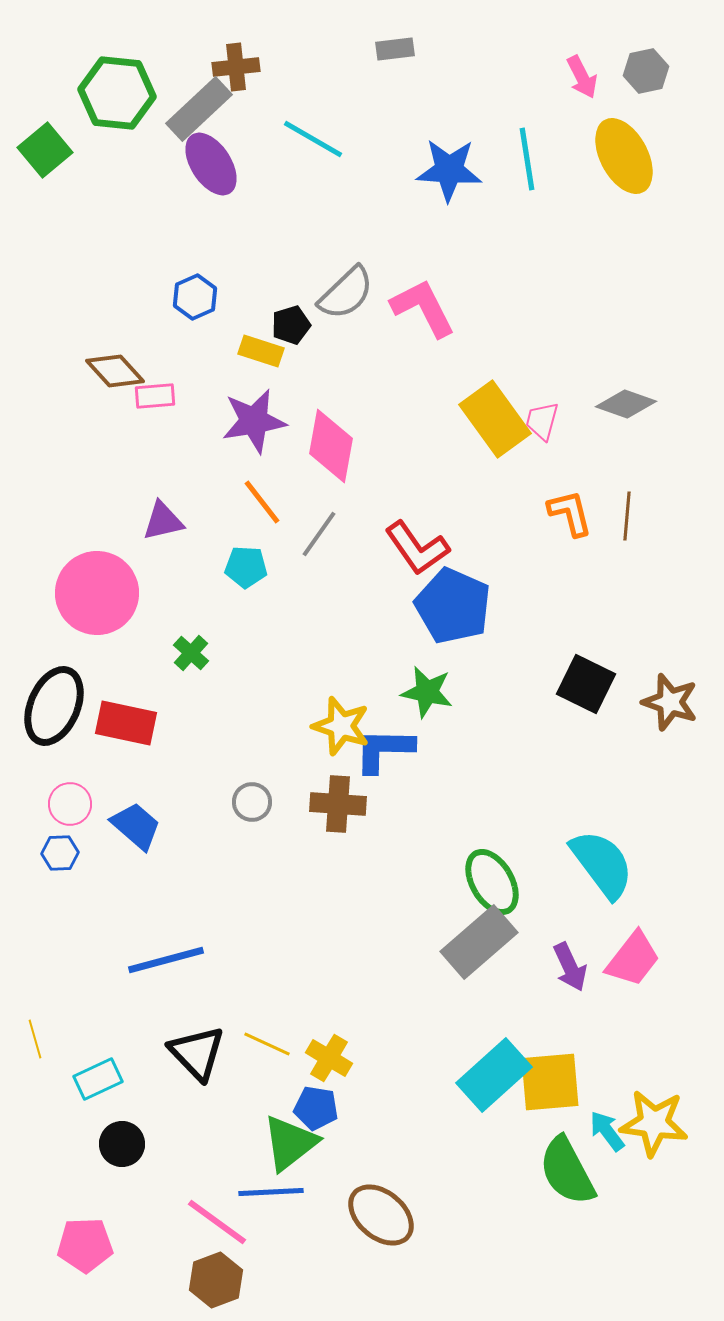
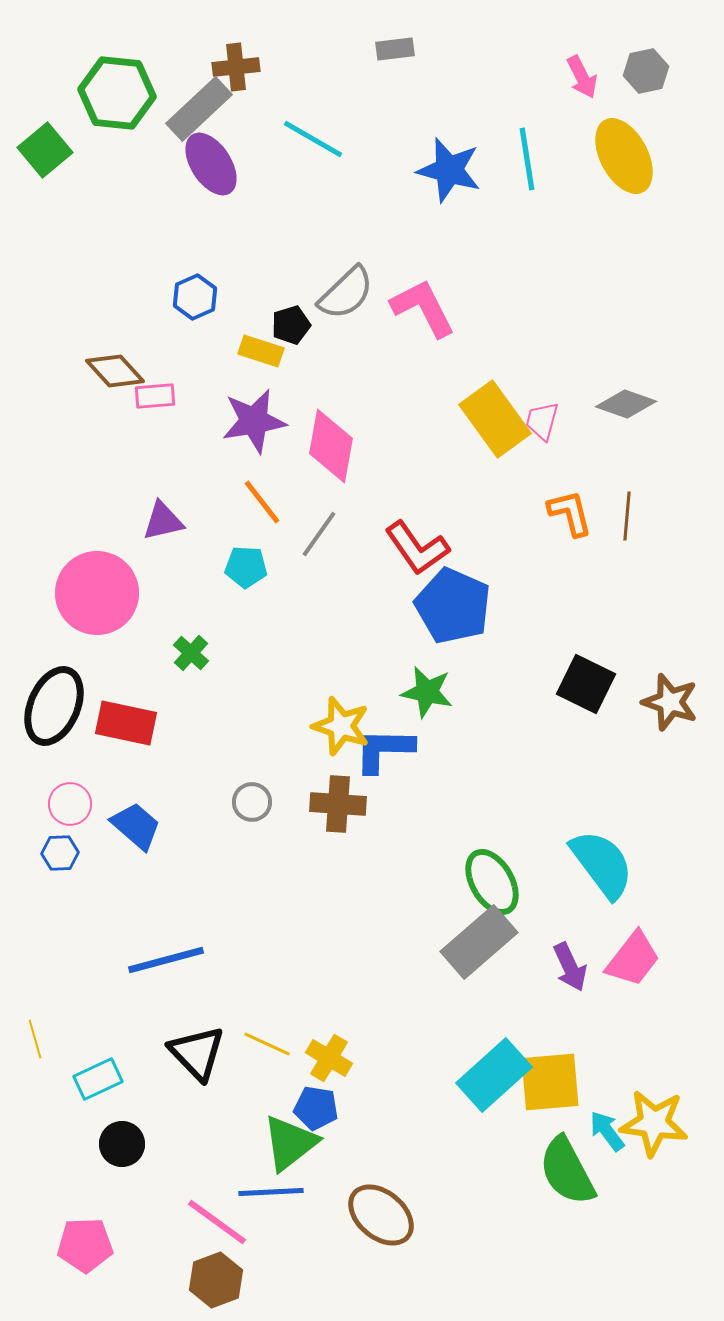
blue star at (449, 170): rotated 12 degrees clockwise
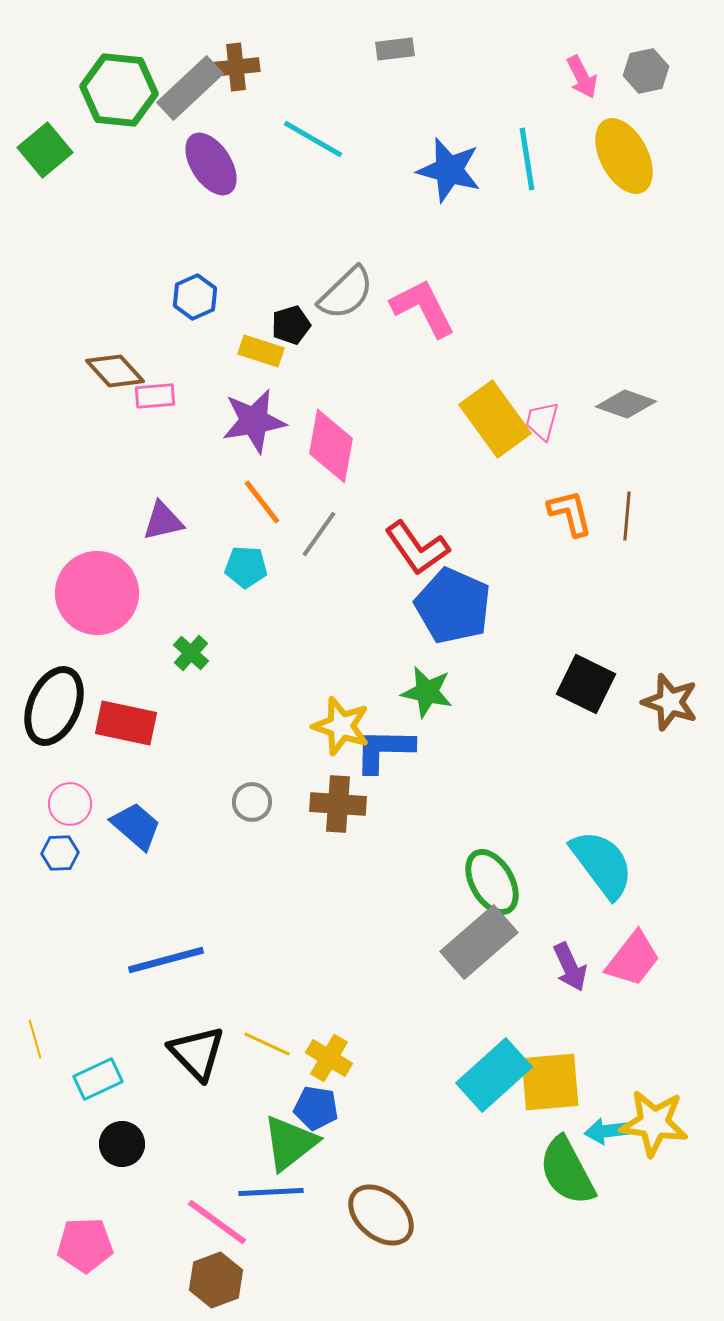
green hexagon at (117, 93): moved 2 px right, 3 px up
gray rectangle at (199, 109): moved 9 px left, 21 px up
cyan arrow at (607, 1131): rotated 60 degrees counterclockwise
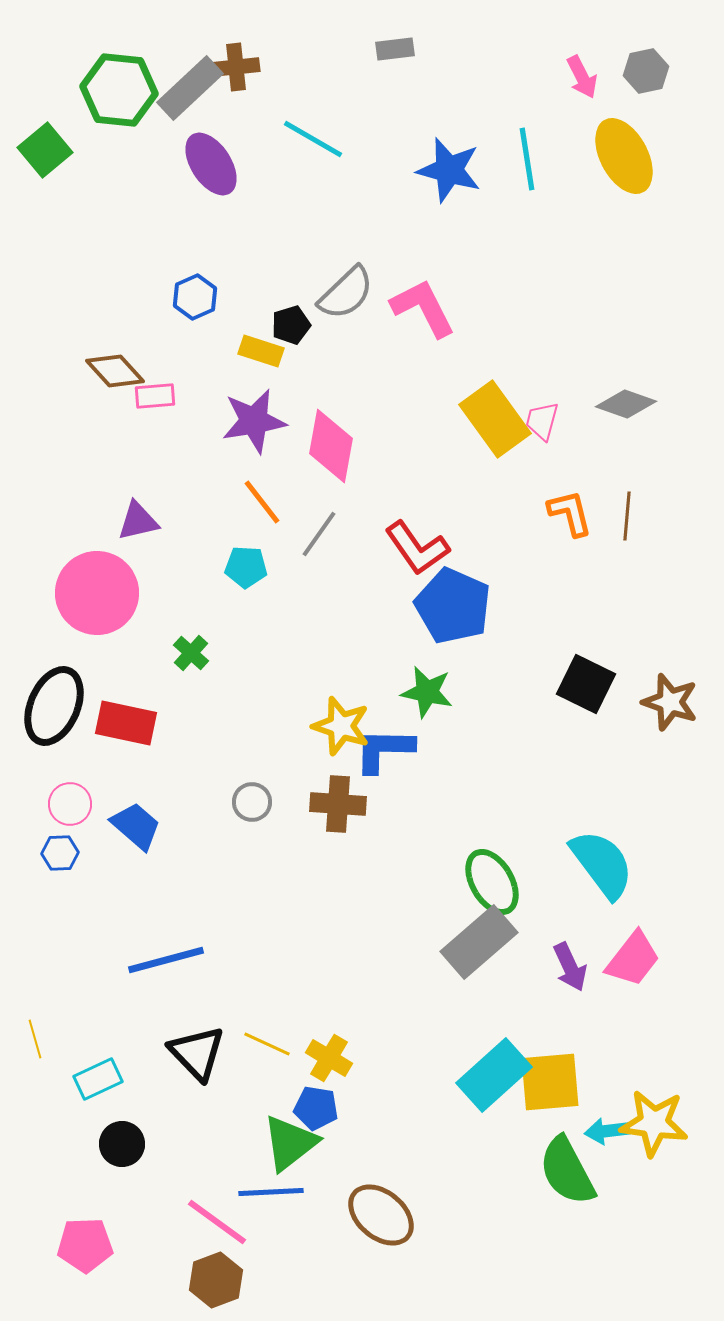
purple triangle at (163, 521): moved 25 px left
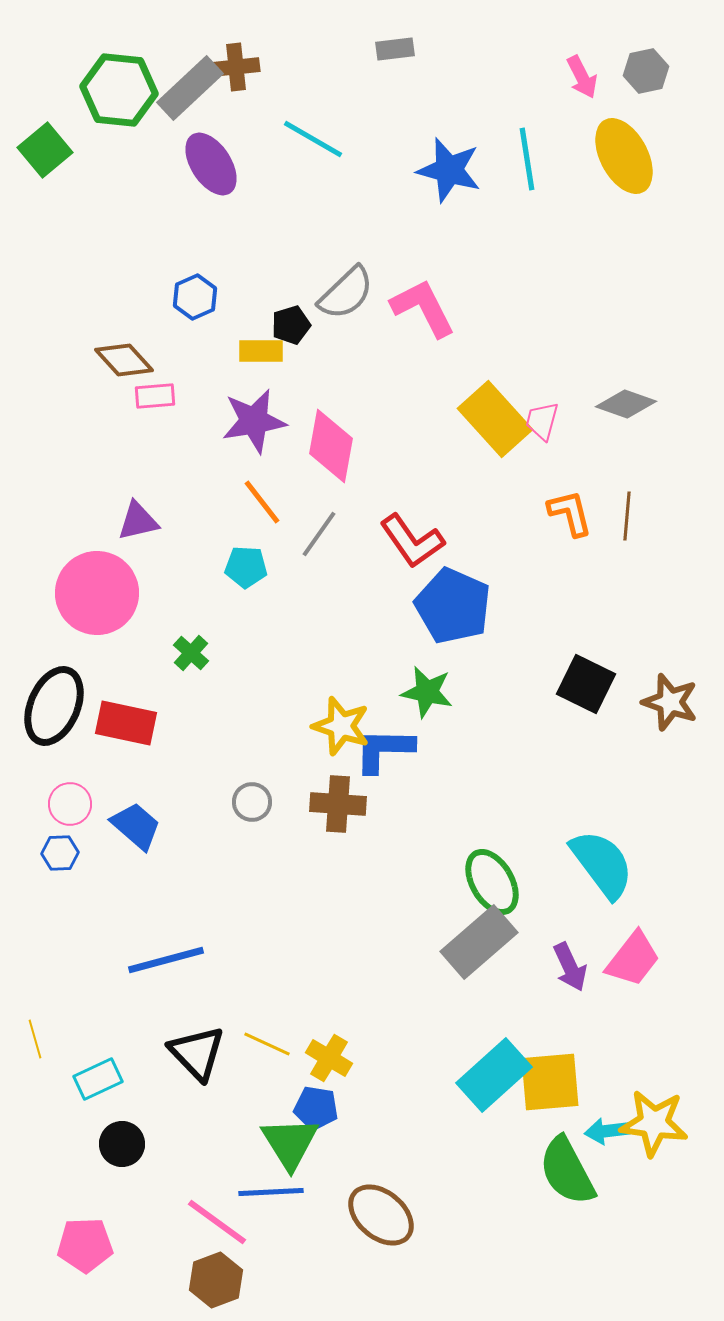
yellow rectangle at (261, 351): rotated 18 degrees counterclockwise
brown diamond at (115, 371): moved 9 px right, 11 px up
yellow rectangle at (495, 419): rotated 6 degrees counterclockwise
red L-shape at (417, 548): moved 5 px left, 7 px up
green triangle at (290, 1143): rotated 24 degrees counterclockwise
